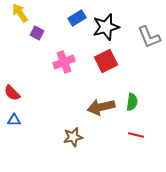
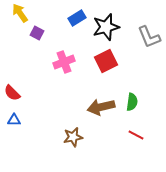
red line: rotated 14 degrees clockwise
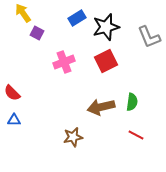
yellow arrow: moved 3 px right
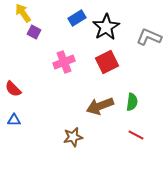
black star: rotated 16 degrees counterclockwise
purple square: moved 3 px left, 1 px up
gray L-shape: rotated 135 degrees clockwise
red square: moved 1 px right, 1 px down
red semicircle: moved 1 px right, 4 px up
brown arrow: moved 1 px left, 1 px up; rotated 8 degrees counterclockwise
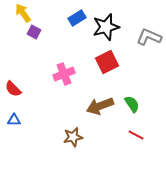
black star: rotated 16 degrees clockwise
pink cross: moved 12 px down
green semicircle: moved 2 px down; rotated 42 degrees counterclockwise
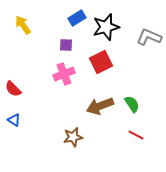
yellow arrow: moved 12 px down
purple square: moved 32 px right, 13 px down; rotated 24 degrees counterclockwise
red square: moved 6 px left
blue triangle: rotated 32 degrees clockwise
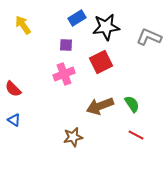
black star: rotated 8 degrees clockwise
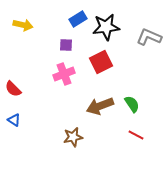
blue rectangle: moved 1 px right, 1 px down
yellow arrow: rotated 138 degrees clockwise
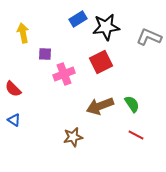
yellow arrow: moved 8 px down; rotated 114 degrees counterclockwise
purple square: moved 21 px left, 9 px down
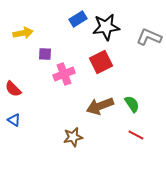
yellow arrow: rotated 90 degrees clockwise
